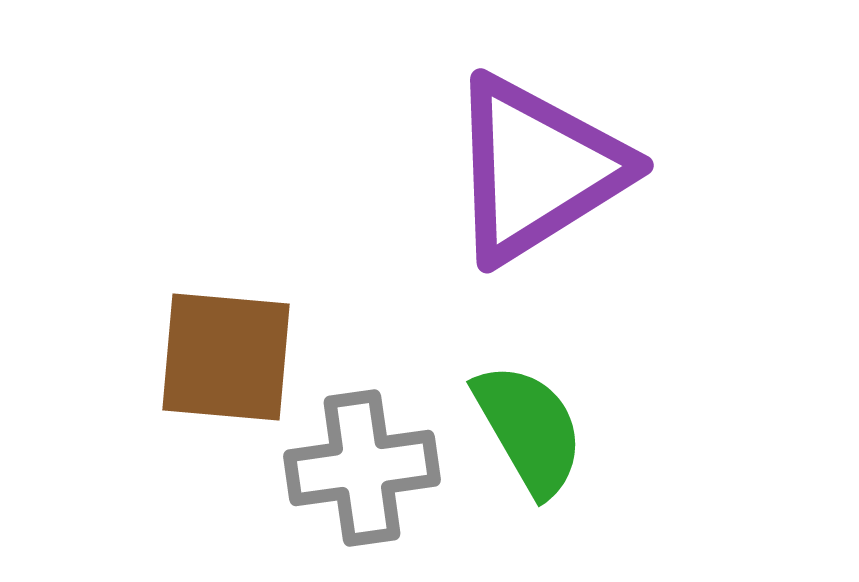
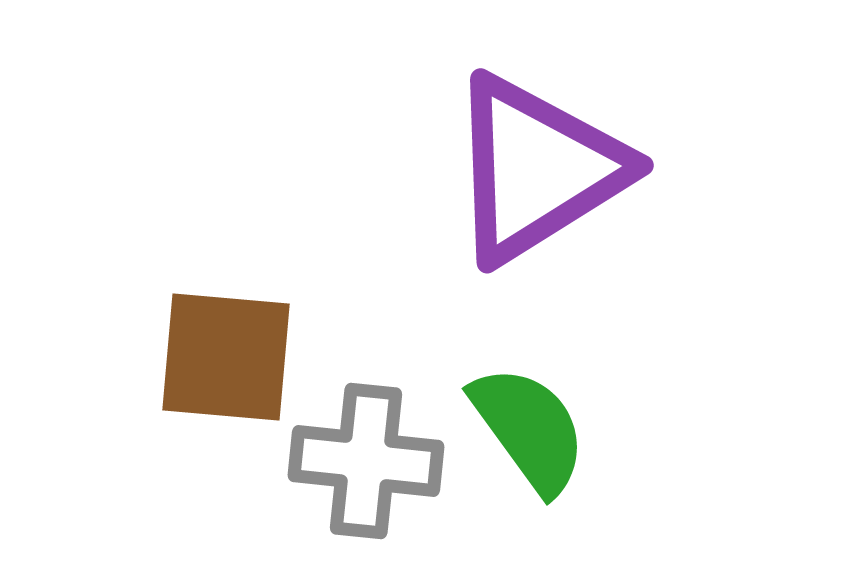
green semicircle: rotated 6 degrees counterclockwise
gray cross: moved 4 px right, 7 px up; rotated 14 degrees clockwise
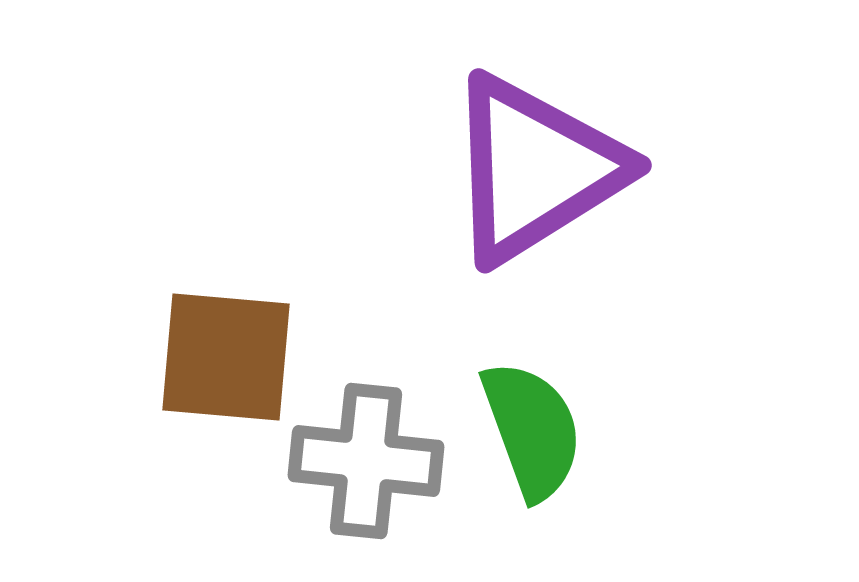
purple triangle: moved 2 px left
green semicircle: moved 3 px right, 1 px down; rotated 16 degrees clockwise
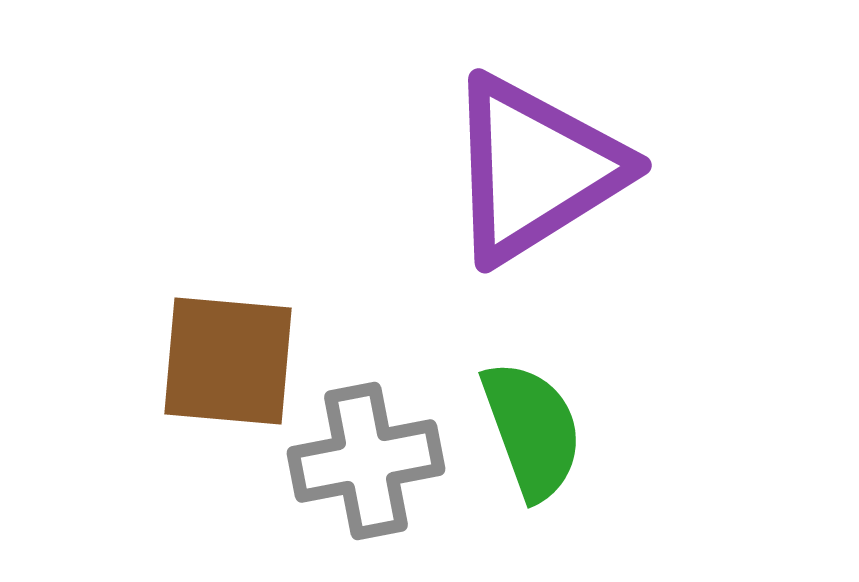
brown square: moved 2 px right, 4 px down
gray cross: rotated 17 degrees counterclockwise
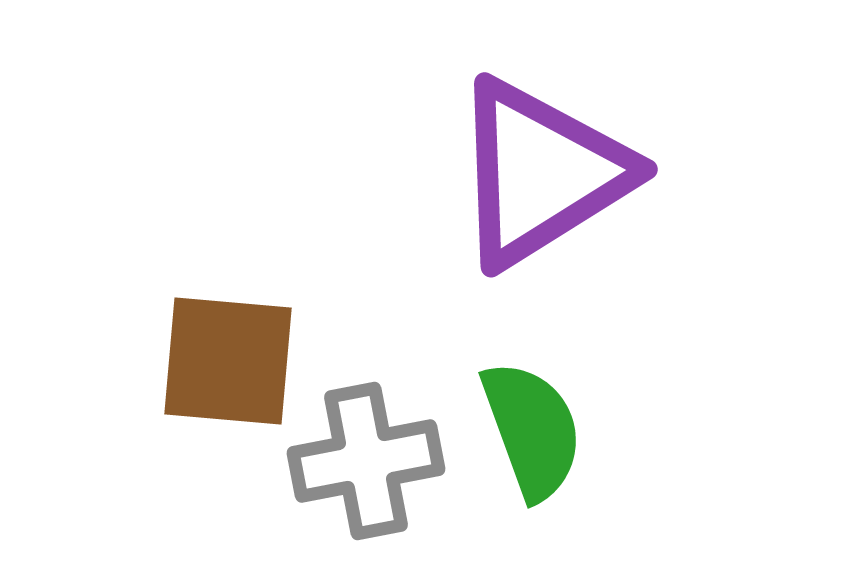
purple triangle: moved 6 px right, 4 px down
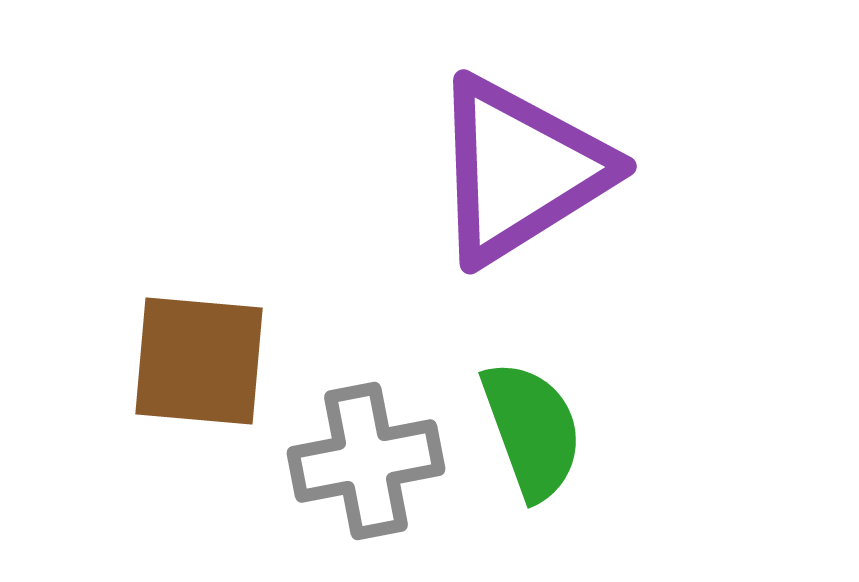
purple triangle: moved 21 px left, 3 px up
brown square: moved 29 px left
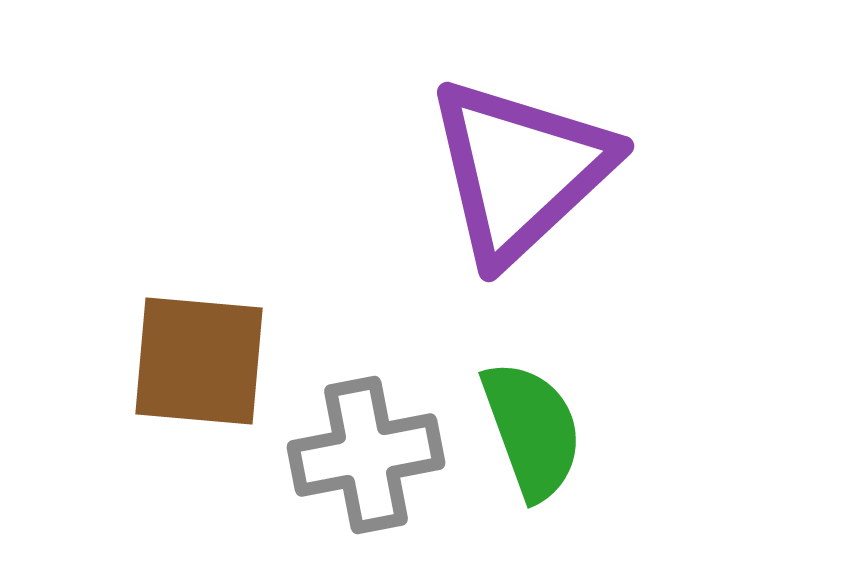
purple triangle: rotated 11 degrees counterclockwise
gray cross: moved 6 px up
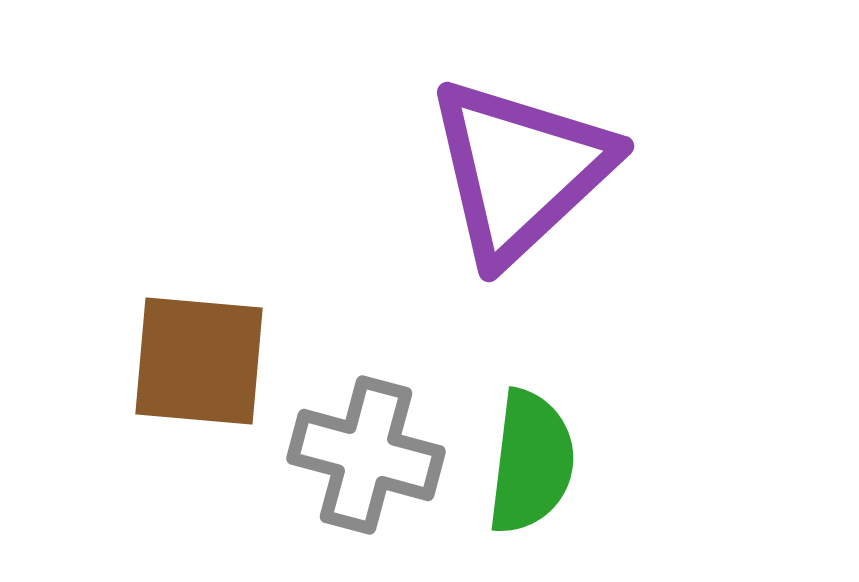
green semicircle: moved 1 px left, 32 px down; rotated 27 degrees clockwise
gray cross: rotated 26 degrees clockwise
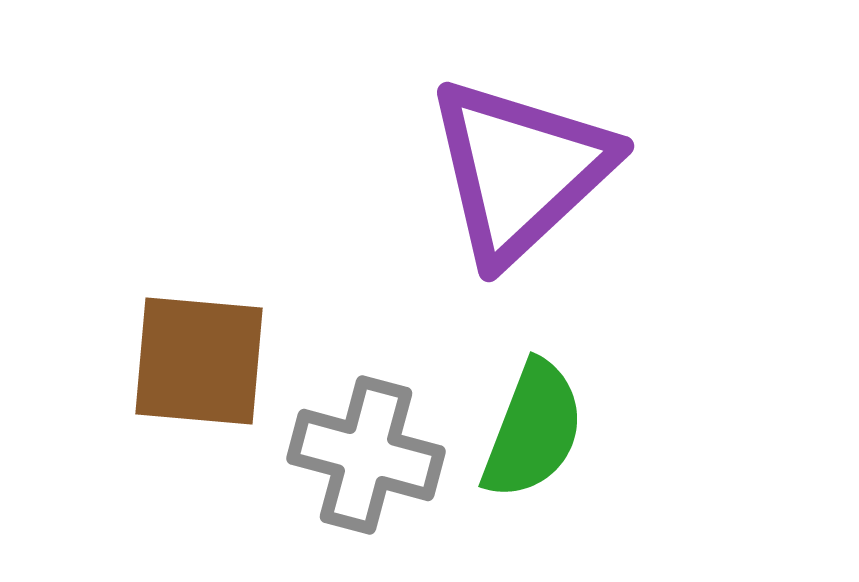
green semicircle: moved 2 px right, 32 px up; rotated 14 degrees clockwise
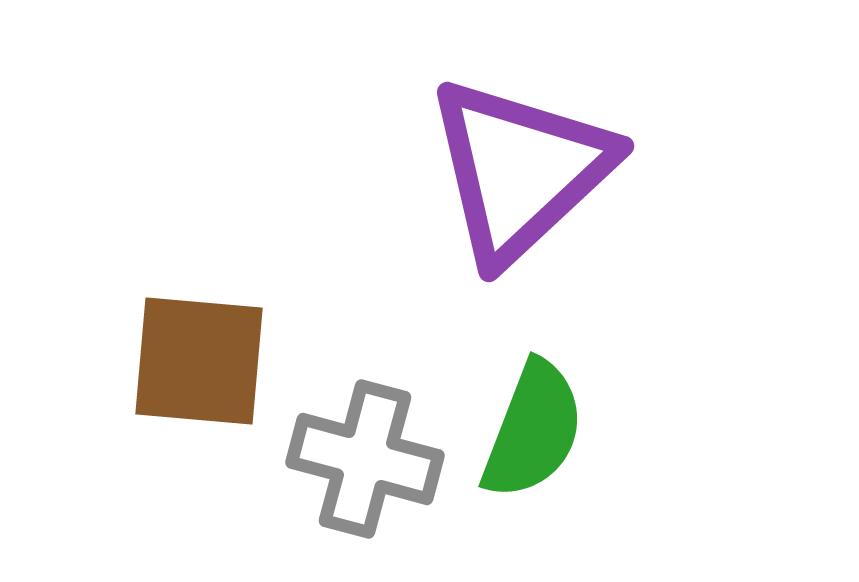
gray cross: moved 1 px left, 4 px down
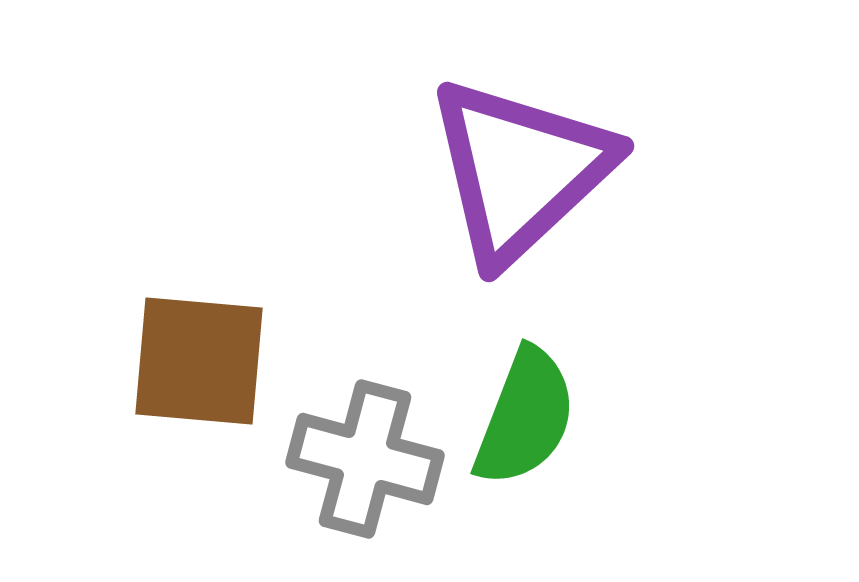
green semicircle: moved 8 px left, 13 px up
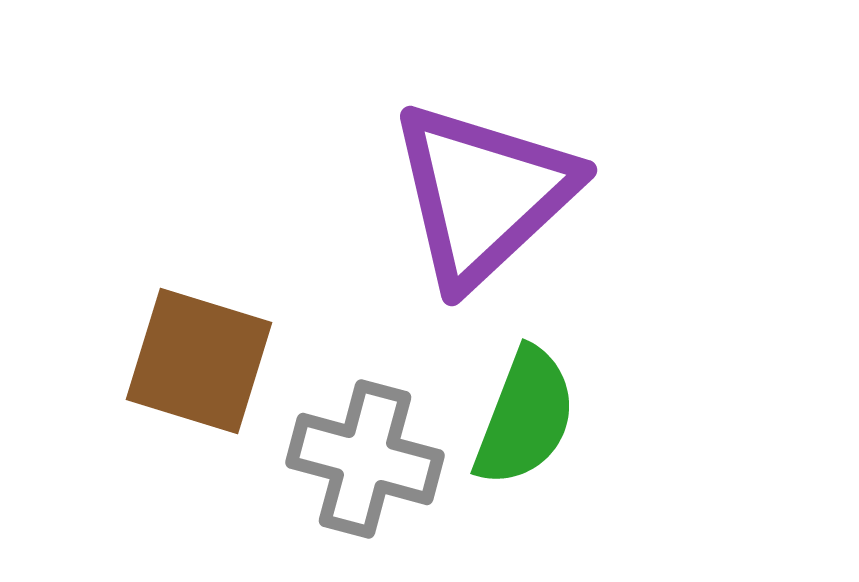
purple triangle: moved 37 px left, 24 px down
brown square: rotated 12 degrees clockwise
